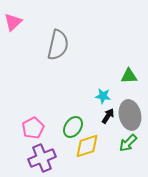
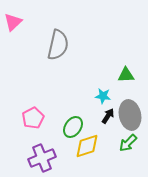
green triangle: moved 3 px left, 1 px up
pink pentagon: moved 10 px up
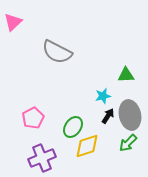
gray semicircle: moved 1 px left, 7 px down; rotated 104 degrees clockwise
cyan star: rotated 21 degrees counterclockwise
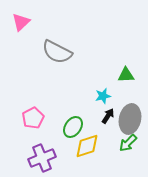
pink triangle: moved 8 px right
gray ellipse: moved 4 px down; rotated 24 degrees clockwise
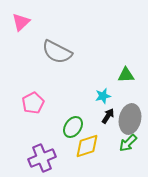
pink pentagon: moved 15 px up
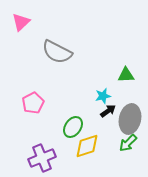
black arrow: moved 5 px up; rotated 21 degrees clockwise
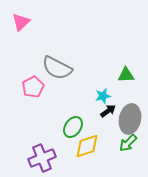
gray semicircle: moved 16 px down
pink pentagon: moved 16 px up
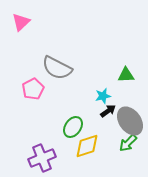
pink pentagon: moved 2 px down
gray ellipse: moved 2 px down; rotated 48 degrees counterclockwise
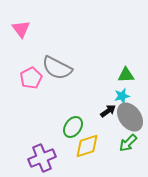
pink triangle: moved 7 px down; rotated 24 degrees counterclockwise
pink pentagon: moved 2 px left, 11 px up
cyan star: moved 19 px right
gray ellipse: moved 4 px up
